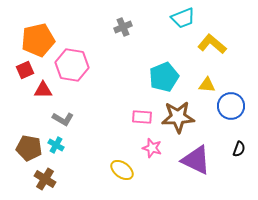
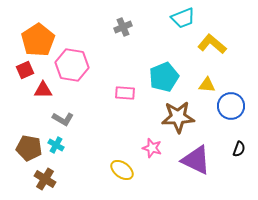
orange pentagon: rotated 20 degrees counterclockwise
pink rectangle: moved 17 px left, 24 px up
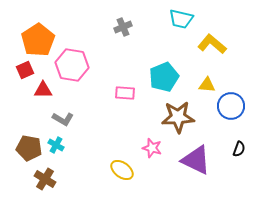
cyan trapezoid: moved 2 px left, 1 px down; rotated 35 degrees clockwise
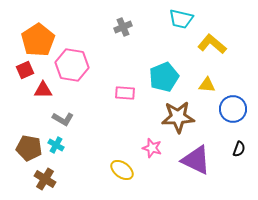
blue circle: moved 2 px right, 3 px down
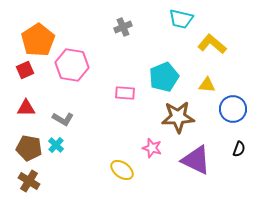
red triangle: moved 17 px left, 18 px down
cyan cross: rotated 14 degrees clockwise
brown cross: moved 16 px left, 2 px down
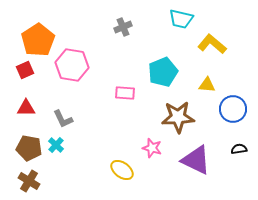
cyan pentagon: moved 1 px left, 5 px up
gray L-shape: rotated 35 degrees clockwise
black semicircle: rotated 119 degrees counterclockwise
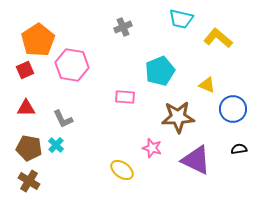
yellow L-shape: moved 6 px right, 6 px up
cyan pentagon: moved 3 px left, 1 px up
yellow triangle: rotated 18 degrees clockwise
pink rectangle: moved 4 px down
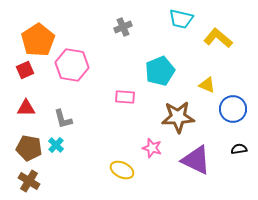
gray L-shape: rotated 10 degrees clockwise
yellow ellipse: rotated 10 degrees counterclockwise
